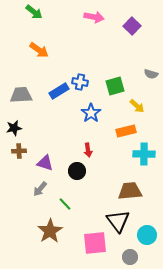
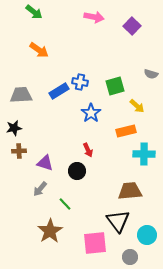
red arrow: rotated 16 degrees counterclockwise
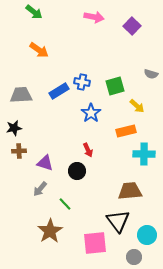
blue cross: moved 2 px right
gray circle: moved 4 px right
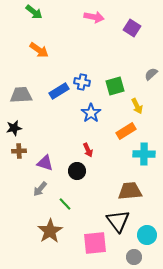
purple square: moved 2 px down; rotated 12 degrees counterclockwise
gray semicircle: rotated 120 degrees clockwise
yellow arrow: rotated 21 degrees clockwise
orange rectangle: rotated 18 degrees counterclockwise
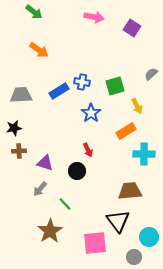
cyan circle: moved 2 px right, 2 px down
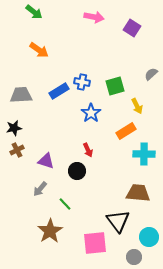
brown cross: moved 2 px left, 1 px up; rotated 24 degrees counterclockwise
purple triangle: moved 1 px right, 2 px up
brown trapezoid: moved 8 px right, 2 px down; rotated 10 degrees clockwise
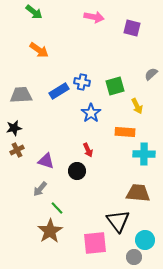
purple square: rotated 18 degrees counterclockwise
orange rectangle: moved 1 px left, 1 px down; rotated 36 degrees clockwise
green line: moved 8 px left, 4 px down
cyan circle: moved 4 px left, 3 px down
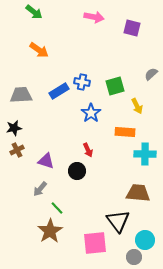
cyan cross: moved 1 px right
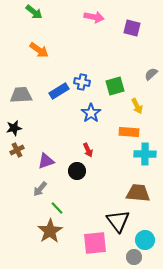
orange rectangle: moved 4 px right
purple triangle: rotated 36 degrees counterclockwise
